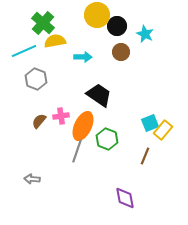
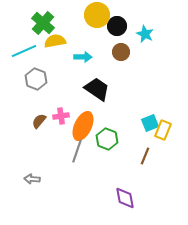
black trapezoid: moved 2 px left, 6 px up
yellow rectangle: rotated 18 degrees counterclockwise
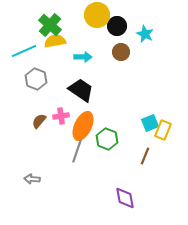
green cross: moved 7 px right, 2 px down
black trapezoid: moved 16 px left, 1 px down
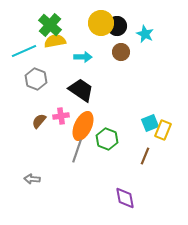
yellow circle: moved 4 px right, 8 px down
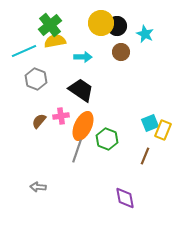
green cross: rotated 10 degrees clockwise
gray arrow: moved 6 px right, 8 px down
